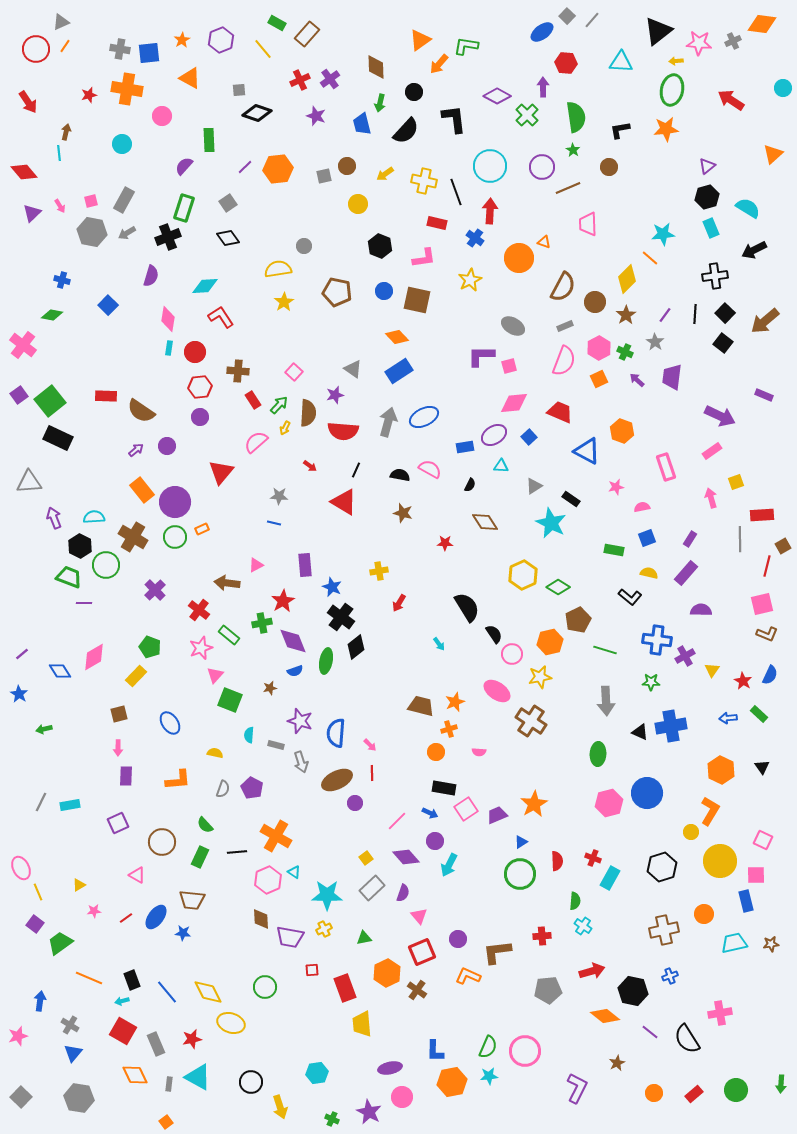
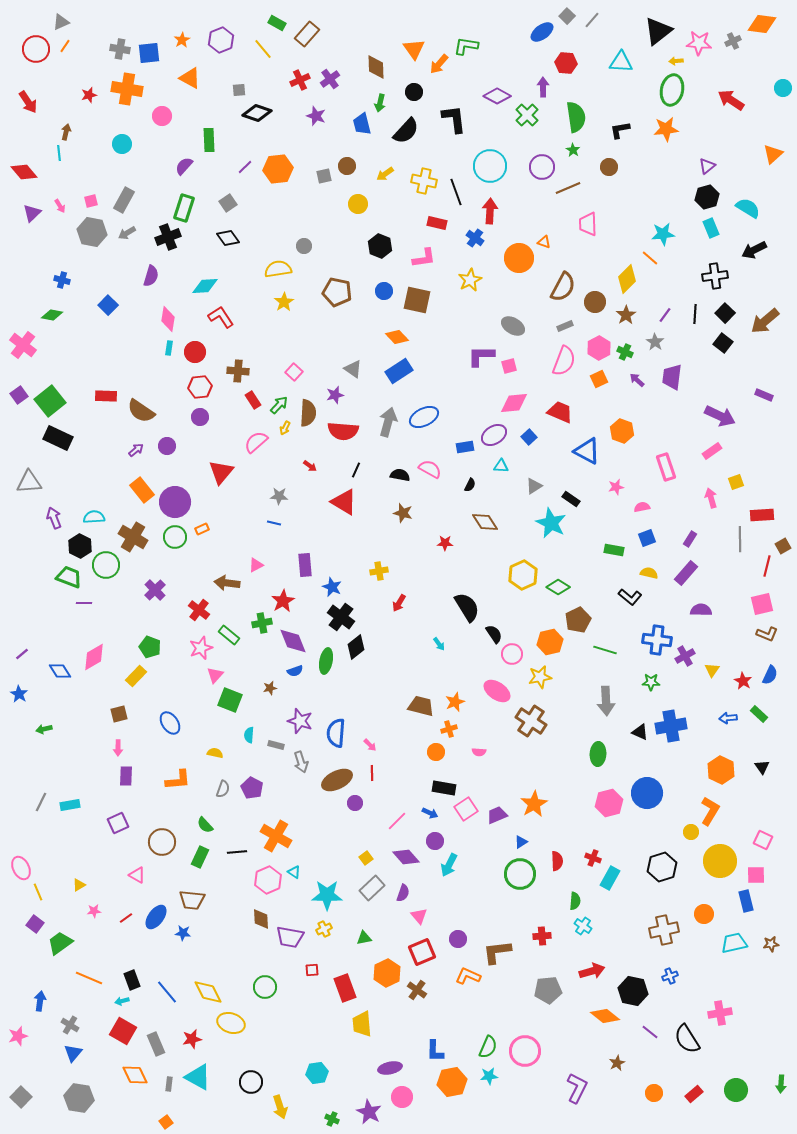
orange triangle at (420, 40): moved 6 px left, 9 px down; rotated 30 degrees counterclockwise
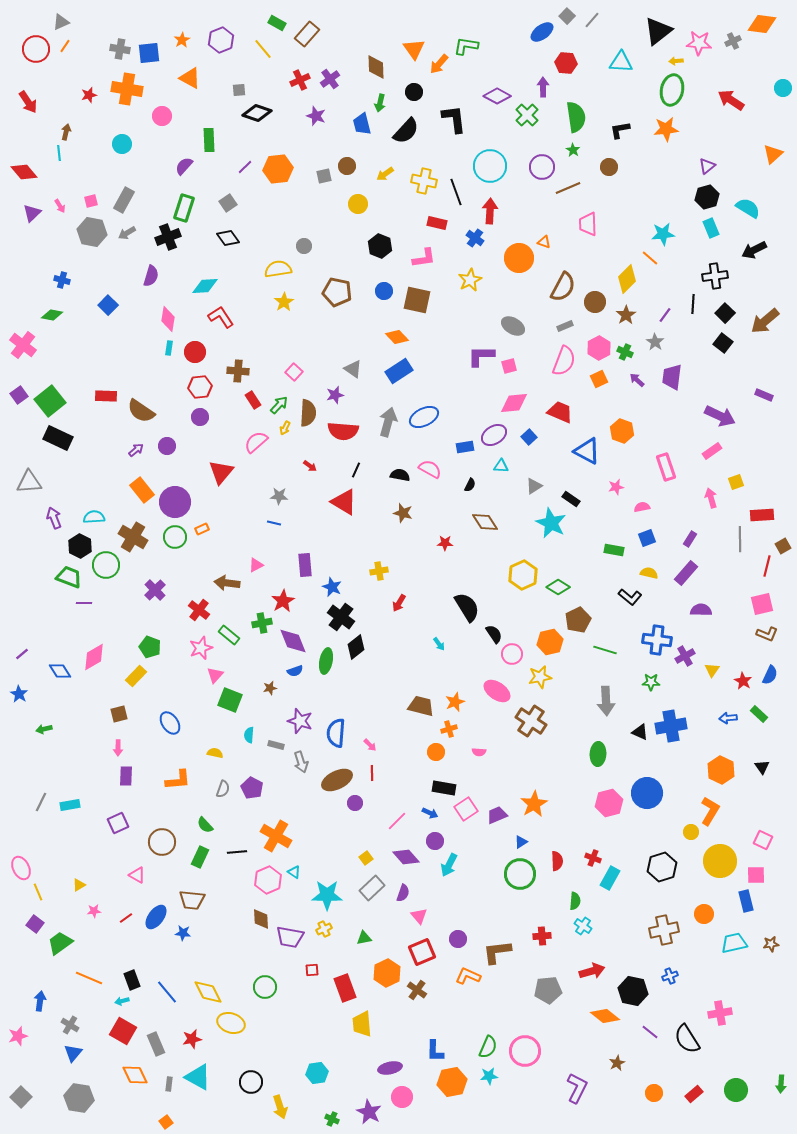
black line at (695, 314): moved 2 px left, 10 px up
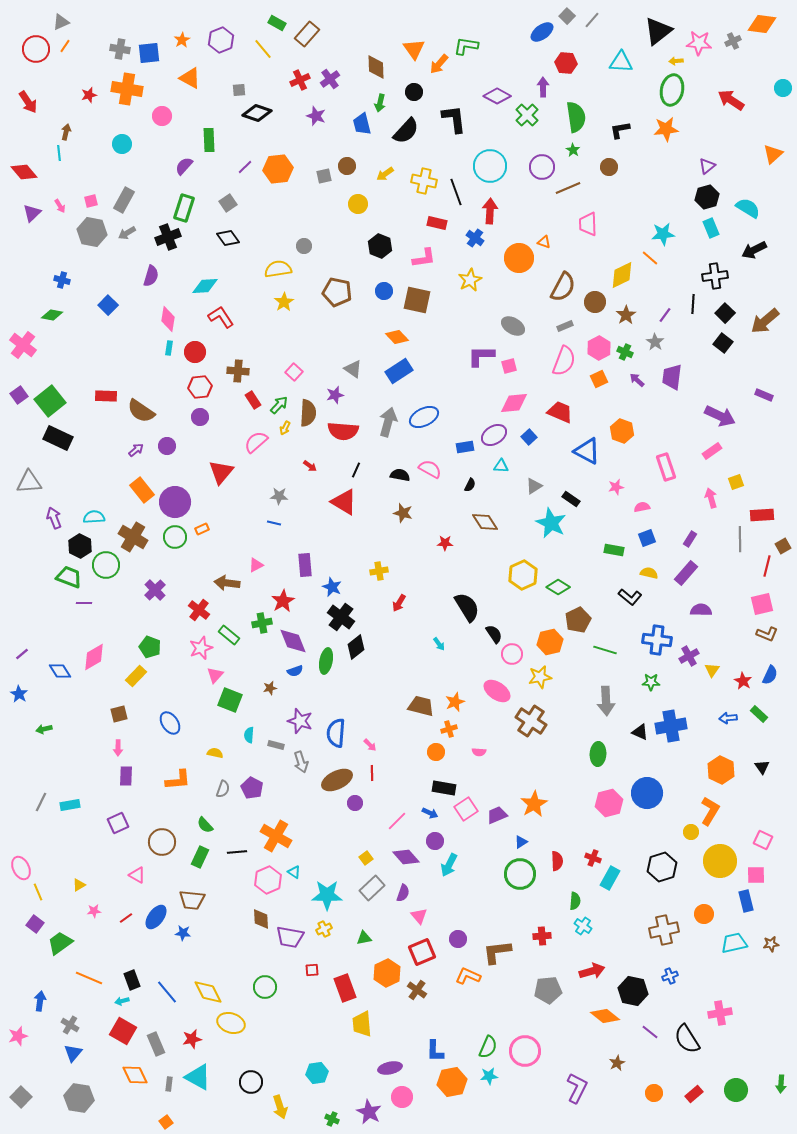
yellow diamond at (627, 279): moved 5 px left, 4 px up; rotated 20 degrees clockwise
purple cross at (685, 656): moved 4 px right
